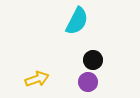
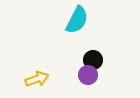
cyan semicircle: moved 1 px up
purple circle: moved 7 px up
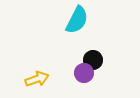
purple circle: moved 4 px left, 2 px up
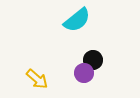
cyan semicircle: rotated 24 degrees clockwise
yellow arrow: rotated 60 degrees clockwise
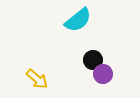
cyan semicircle: moved 1 px right
purple circle: moved 19 px right, 1 px down
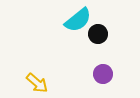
black circle: moved 5 px right, 26 px up
yellow arrow: moved 4 px down
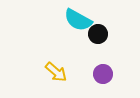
cyan semicircle: rotated 68 degrees clockwise
yellow arrow: moved 19 px right, 11 px up
